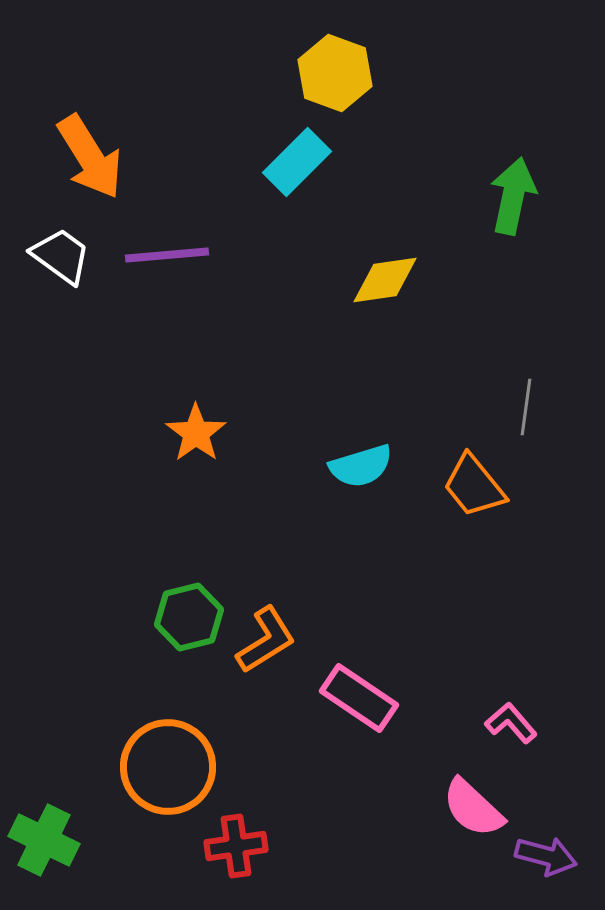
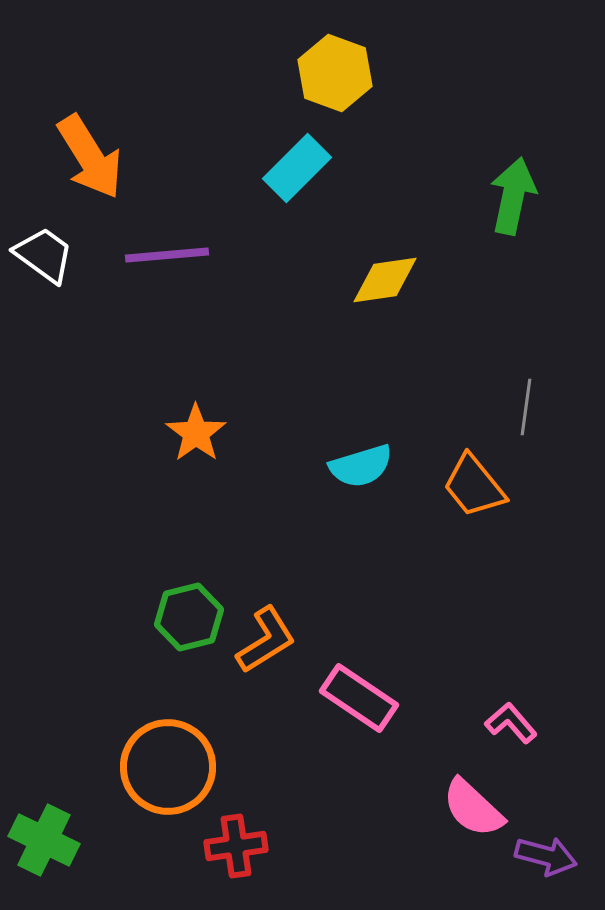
cyan rectangle: moved 6 px down
white trapezoid: moved 17 px left, 1 px up
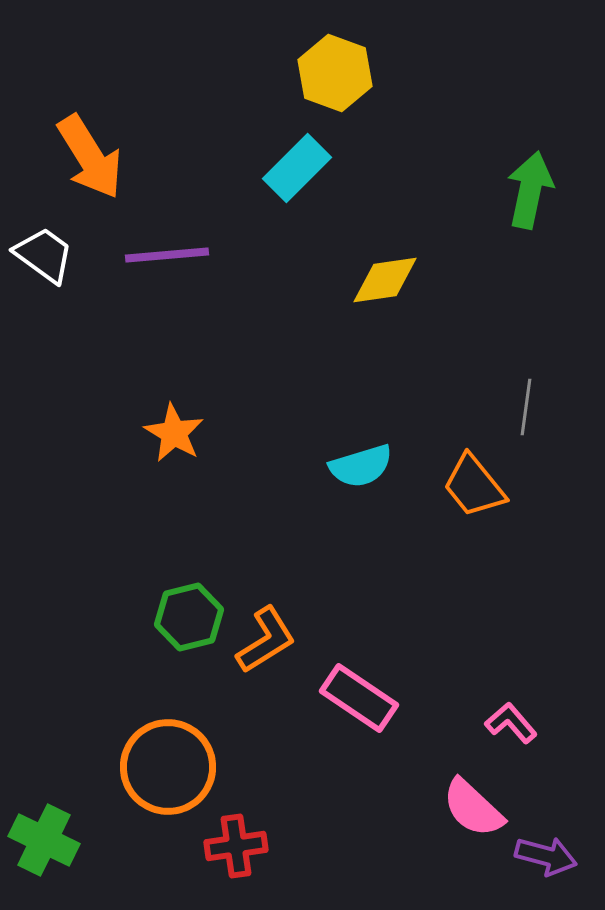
green arrow: moved 17 px right, 6 px up
orange star: moved 22 px left; rotated 6 degrees counterclockwise
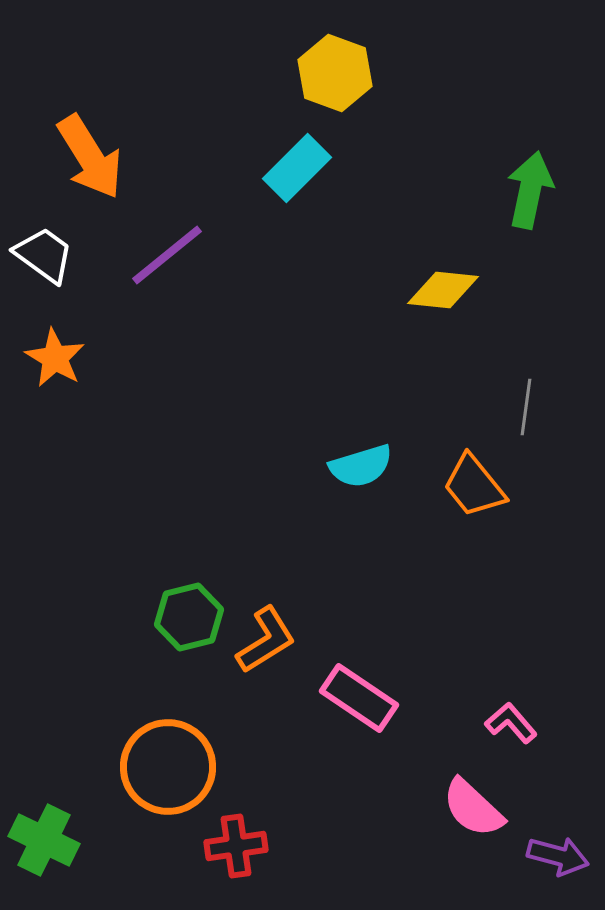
purple line: rotated 34 degrees counterclockwise
yellow diamond: moved 58 px right, 10 px down; rotated 14 degrees clockwise
orange star: moved 119 px left, 75 px up
purple arrow: moved 12 px right
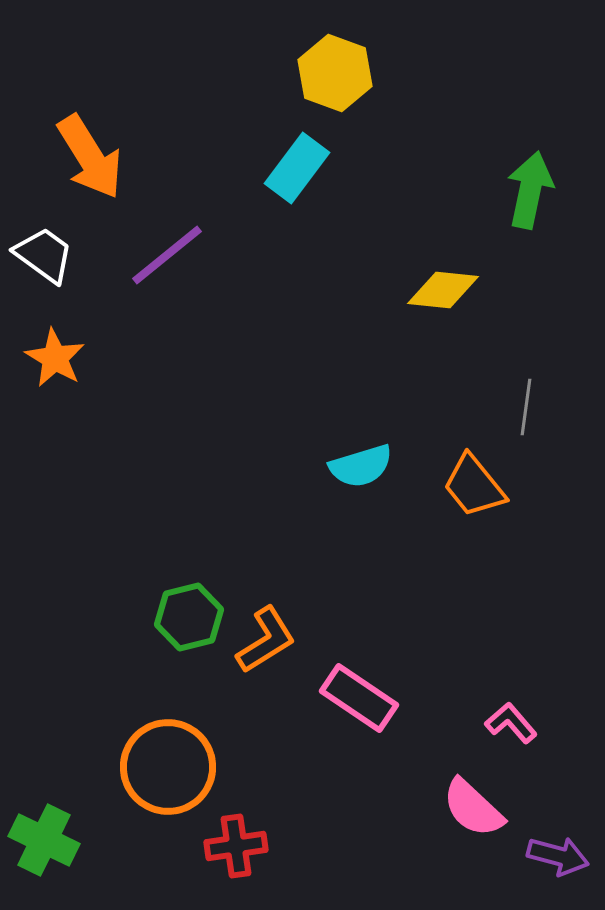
cyan rectangle: rotated 8 degrees counterclockwise
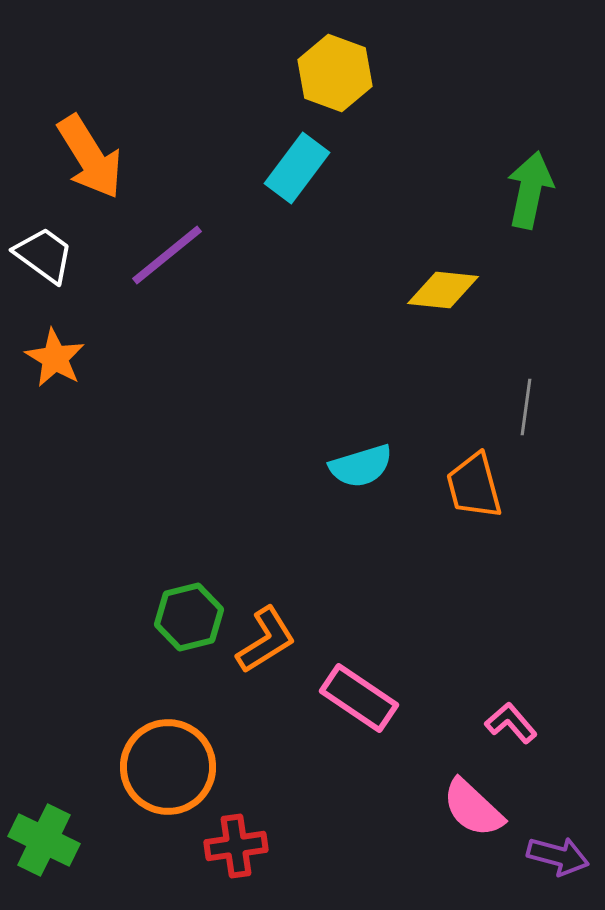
orange trapezoid: rotated 24 degrees clockwise
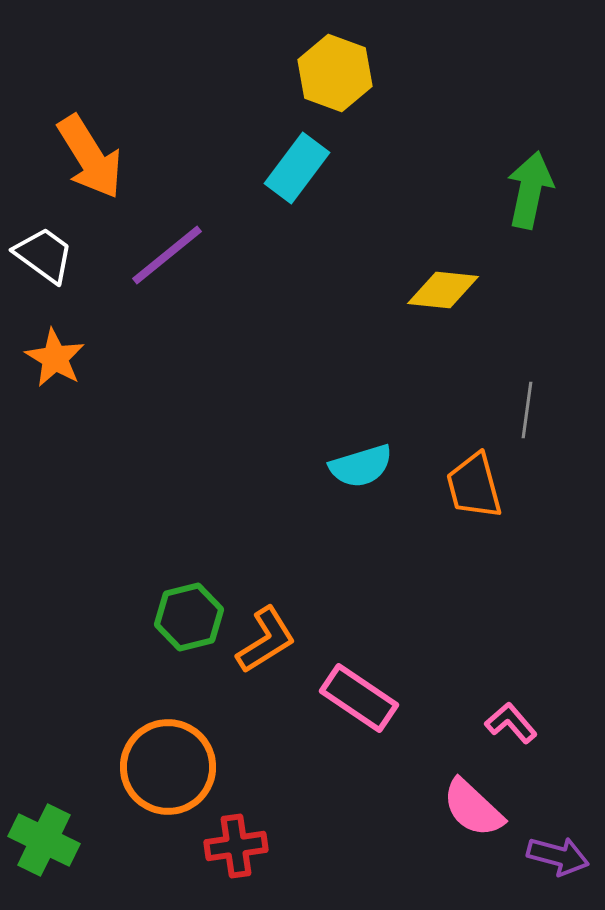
gray line: moved 1 px right, 3 px down
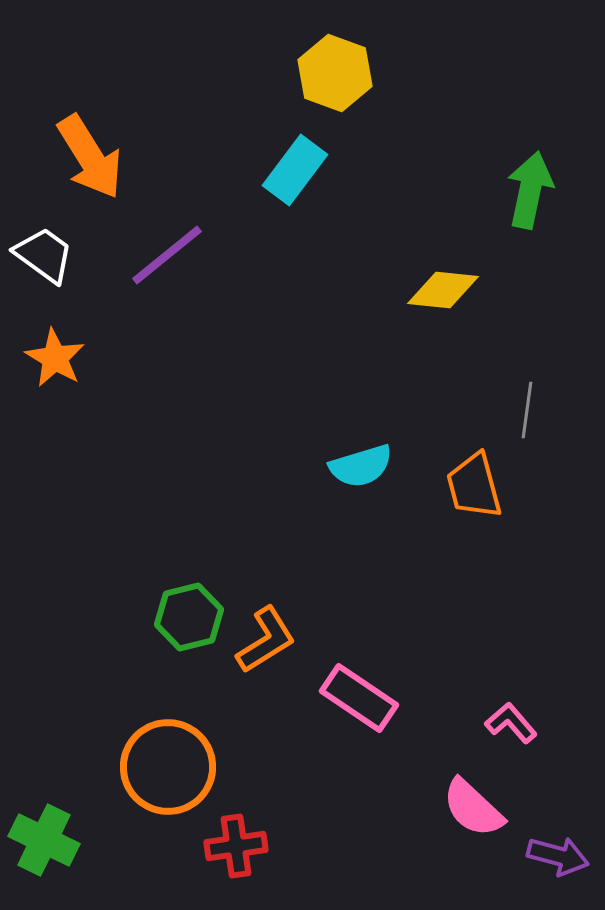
cyan rectangle: moved 2 px left, 2 px down
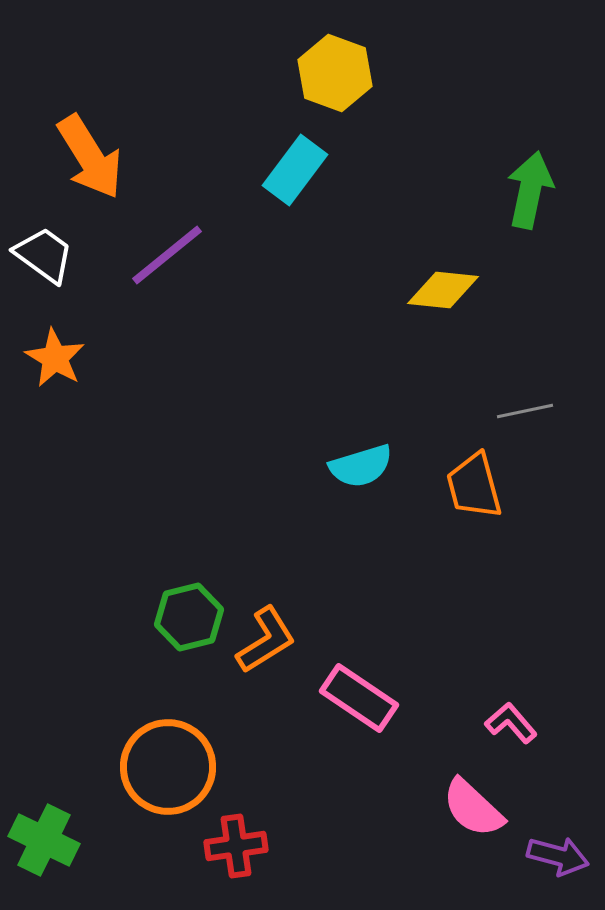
gray line: moved 2 px left, 1 px down; rotated 70 degrees clockwise
